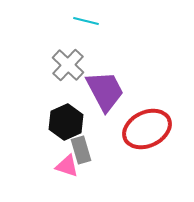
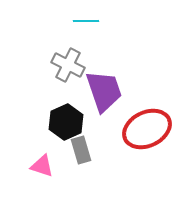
cyan line: rotated 15 degrees counterclockwise
gray cross: rotated 16 degrees counterclockwise
purple trapezoid: moved 1 px left; rotated 9 degrees clockwise
pink triangle: moved 25 px left
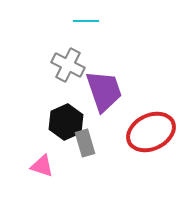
red ellipse: moved 4 px right, 3 px down
gray rectangle: moved 4 px right, 7 px up
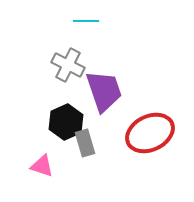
red ellipse: moved 1 px left, 1 px down
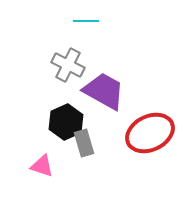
purple trapezoid: rotated 42 degrees counterclockwise
gray rectangle: moved 1 px left
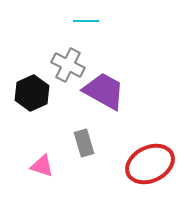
black hexagon: moved 34 px left, 29 px up
red ellipse: moved 31 px down
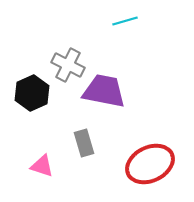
cyan line: moved 39 px right; rotated 15 degrees counterclockwise
purple trapezoid: rotated 18 degrees counterclockwise
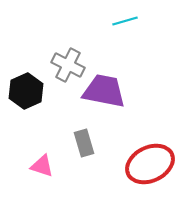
black hexagon: moved 6 px left, 2 px up
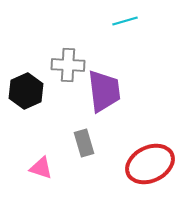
gray cross: rotated 24 degrees counterclockwise
purple trapezoid: rotated 72 degrees clockwise
pink triangle: moved 1 px left, 2 px down
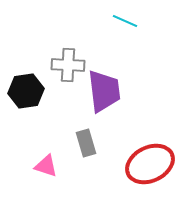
cyan line: rotated 40 degrees clockwise
black hexagon: rotated 16 degrees clockwise
gray rectangle: moved 2 px right
pink triangle: moved 5 px right, 2 px up
